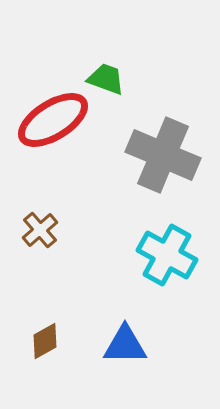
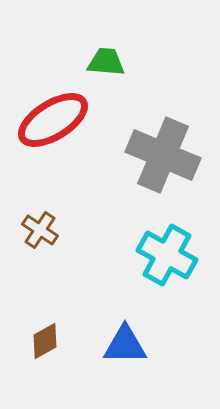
green trapezoid: moved 17 px up; rotated 15 degrees counterclockwise
brown cross: rotated 15 degrees counterclockwise
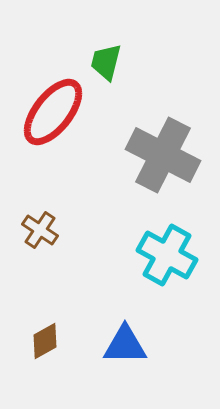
green trapezoid: rotated 81 degrees counterclockwise
red ellipse: moved 8 px up; rotated 20 degrees counterclockwise
gray cross: rotated 4 degrees clockwise
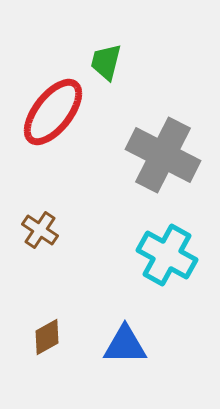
brown diamond: moved 2 px right, 4 px up
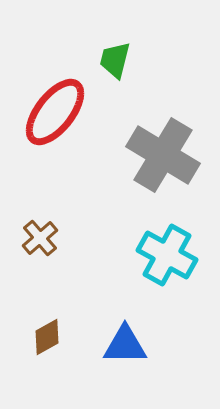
green trapezoid: moved 9 px right, 2 px up
red ellipse: moved 2 px right
gray cross: rotated 4 degrees clockwise
brown cross: moved 8 px down; rotated 15 degrees clockwise
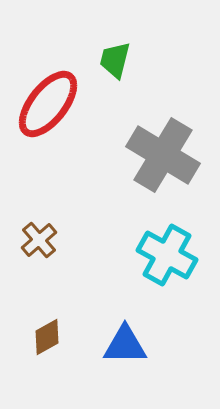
red ellipse: moved 7 px left, 8 px up
brown cross: moved 1 px left, 2 px down
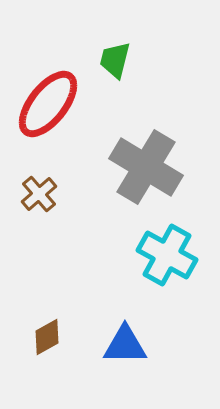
gray cross: moved 17 px left, 12 px down
brown cross: moved 46 px up
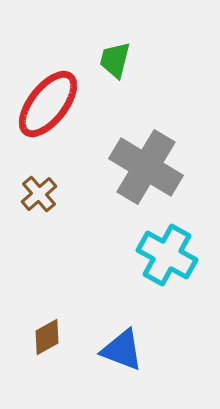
blue triangle: moved 3 px left, 5 px down; rotated 21 degrees clockwise
